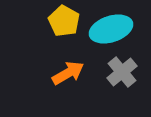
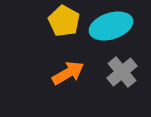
cyan ellipse: moved 3 px up
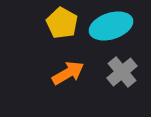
yellow pentagon: moved 2 px left, 2 px down
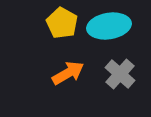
cyan ellipse: moved 2 px left; rotated 9 degrees clockwise
gray cross: moved 2 px left, 2 px down; rotated 8 degrees counterclockwise
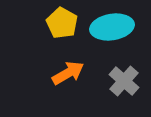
cyan ellipse: moved 3 px right, 1 px down
gray cross: moved 4 px right, 7 px down
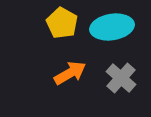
orange arrow: moved 2 px right
gray cross: moved 3 px left, 3 px up
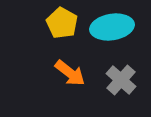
orange arrow: rotated 68 degrees clockwise
gray cross: moved 2 px down
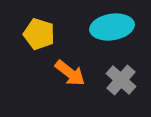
yellow pentagon: moved 23 px left, 11 px down; rotated 12 degrees counterclockwise
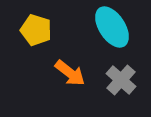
cyan ellipse: rotated 66 degrees clockwise
yellow pentagon: moved 3 px left, 4 px up
